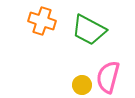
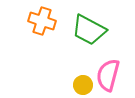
pink semicircle: moved 2 px up
yellow circle: moved 1 px right
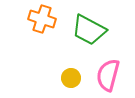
orange cross: moved 2 px up
yellow circle: moved 12 px left, 7 px up
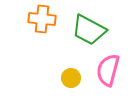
orange cross: rotated 12 degrees counterclockwise
pink semicircle: moved 5 px up
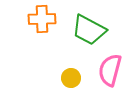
orange cross: rotated 8 degrees counterclockwise
pink semicircle: moved 2 px right
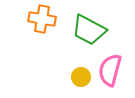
orange cross: rotated 12 degrees clockwise
yellow circle: moved 10 px right, 1 px up
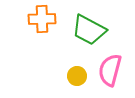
orange cross: rotated 12 degrees counterclockwise
yellow circle: moved 4 px left, 1 px up
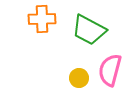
yellow circle: moved 2 px right, 2 px down
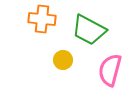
orange cross: rotated 8 degrees clockwise
yellow circle: moved 16 px left, 18 px up
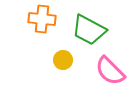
pink semicircle: moved 1 px down; rotated 60 degrees counterclockwise
